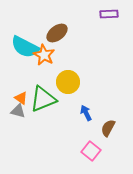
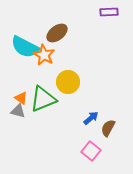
purple rectangle: moved 2 px up
blue arrow: moved 5 px right, 5 px down; rotated 77 degrees clockwise
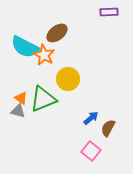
yellow circle: moved 3 px up
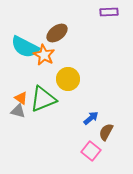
brown semicircle: moved 2 px left, 4 px down
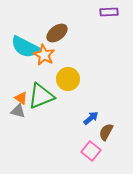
green triangle: moved 2 px left, 3 px up
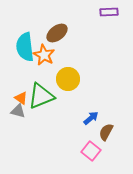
cyan semicircle: rotated 56 degrees clockwise
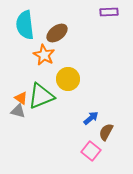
cyan semicircle: moved 22 px up
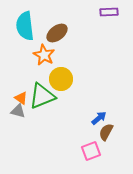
cyan semicircle: moved 1 px down
yellow circle: moved 7 px left
green triangle: moved 1 px right
blue arrow: moved 8 px right
pink square: rotated 30 degrees clockwise
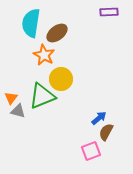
cyan semicircle: moved 6 px right, 3 px up; rotated 16 degrees clockwise
orange triangle: moved 10 px left; rotated 32 degrees clockwise
